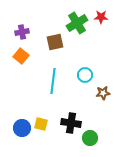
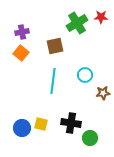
brown square: moved 4 px down
orange square: moved 3 px up
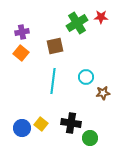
cyan circle: moved 1 px right, 2 px down
yellow square: rotated 24 degrees clockwise
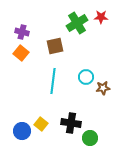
purple cross: rotated 24 degrees clockwise
brown star: moved 5 px up
blue circle: moved 3 px down
